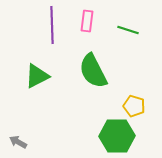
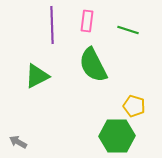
green semicircle: moved 6 px up
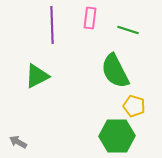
pink rectangle: moved 3 px right, 3 px up
green semicircle: moved 22 px right, 6 px down
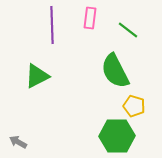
green line: rotated 20 degrees clockwise
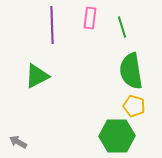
green line: moved 6 px left, 3 px up; rotated 35 degrees clockwise
green semicircle: moved 16 px right; rotated 18 degrees clockwise
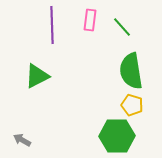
pink rectangle: moved 2 px down
green line: rotated 25 degrees counterclockwise
yellow pentagon: moved 2 px left, 1 px up
gray arrow: moved 4 px right, 2 px up
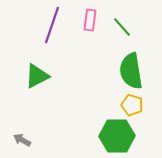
purple line: rotated 21 degrees clockwise
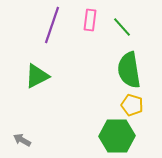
green semicircle: moved 2 px left, 1 px up
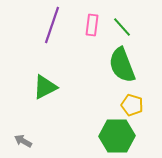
pink rectangle: moved 2 px right, 5 px down
green semicircle: moved 7 px left, 5 px up; rotated 12 degrees counterclockwise
green triangle: moved 8 px right, 11 px down
gray arrow: moved 1 px right, 1 px down
